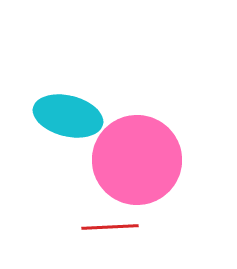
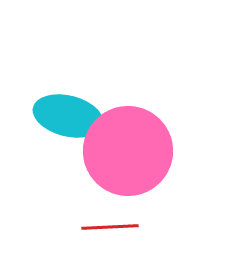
pink circle: moved 9 px left, 9 px up
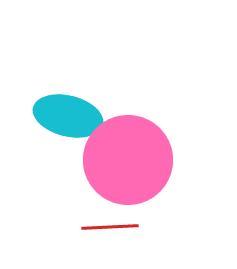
pink circle: moved 9 px down
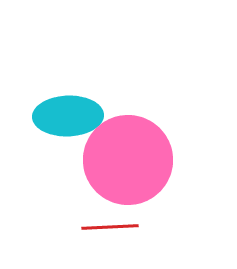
cyan ellipse: rotated 16 degrees counterclockwise
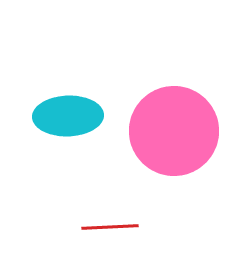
pink circle: moved 46 px right, 29 px up
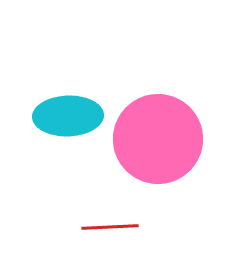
pink circle: moved 16 px left, 8 px down
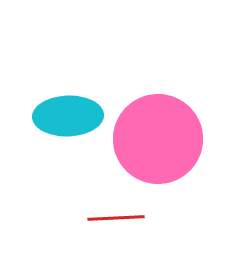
red line: moved 6 px right, 9 px up
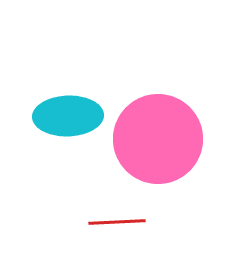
red line: moved 1 px right, 4 px down
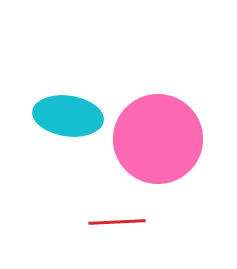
cyan ellipse: rotated 10 degrees clockwise
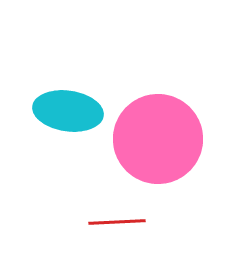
cyan ellipse: moved 5 px up
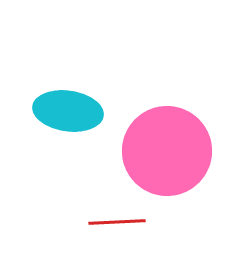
pink circle: moved 9 px right, 12 px down
